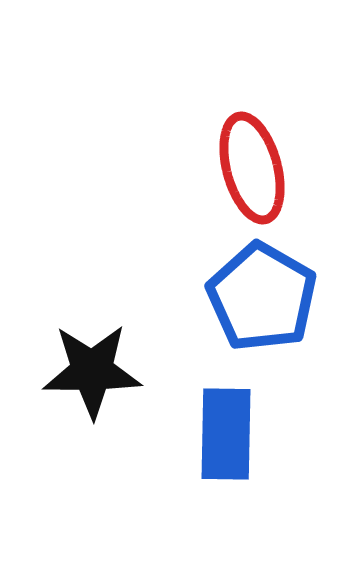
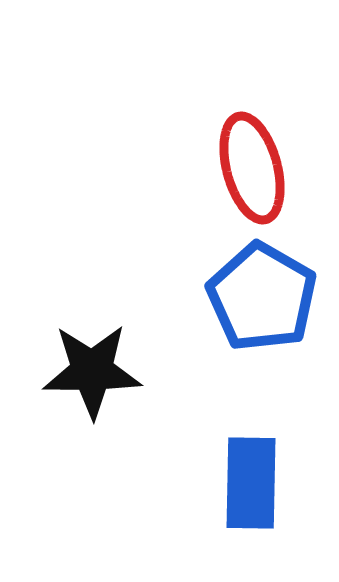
blue rectangle: moved 25 px right, 49 px down
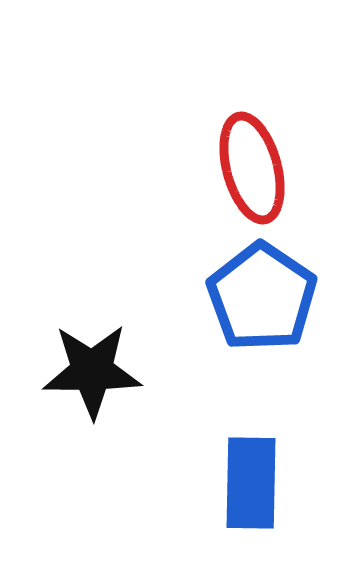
blue pentagon: rotated 4 degrees clockwise
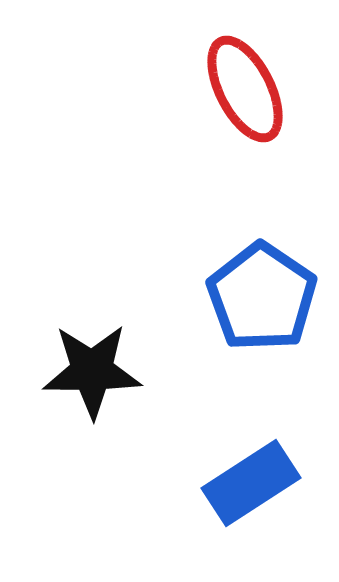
red ellipse: moved 7 px left, 79 px up; rotated 12 degrees counterclockwise
blue rectangle: rotated 56 degrees clockwise
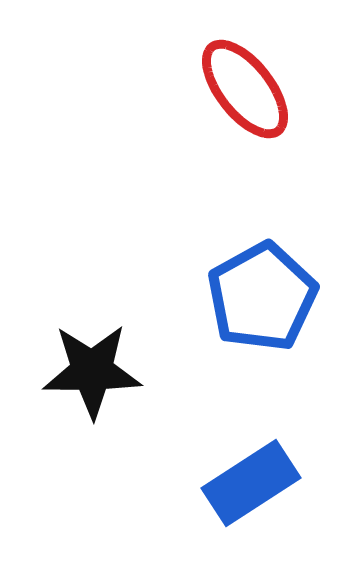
red ellipse: rotated 11 degrees counterclockwise
blue pentagon: rotated 9 degrees clockwise
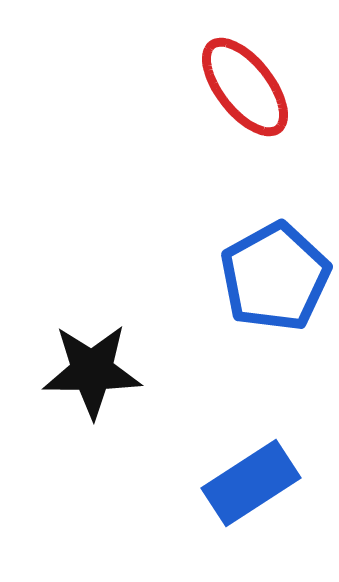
red ellipse: moved 2 px up
blue pentagon: moved 13 px right, 20 px up
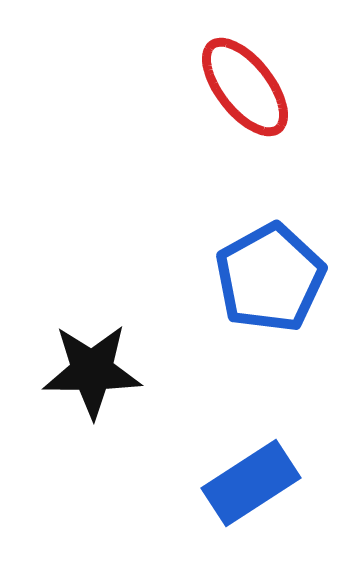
blue pentagon: moved 5 px left, 1 px down
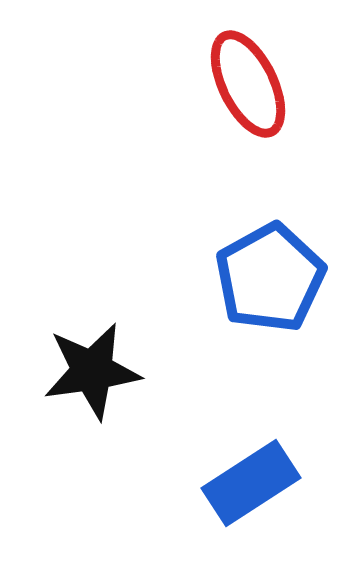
red ellipse: moved 3 px right, 3 px up; rotated 12 degrees clockwise
black star: rotated 8 degrees counterclockwise
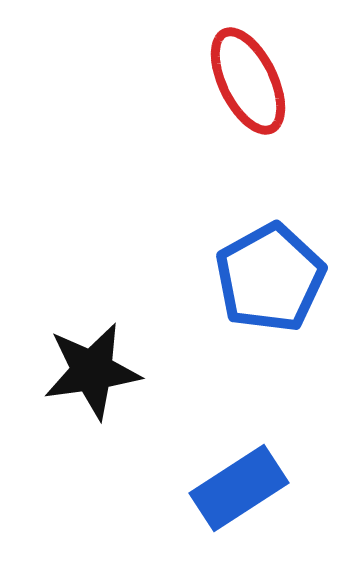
red ellipse: moved 3 px up
blue rectangle: moved 12 px left, 5 px down
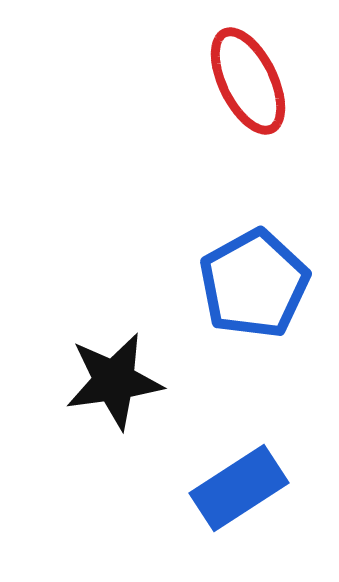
blue pentagon: moved 16 px left, 6 px down
black star: moved 22 px right, 10 px down
